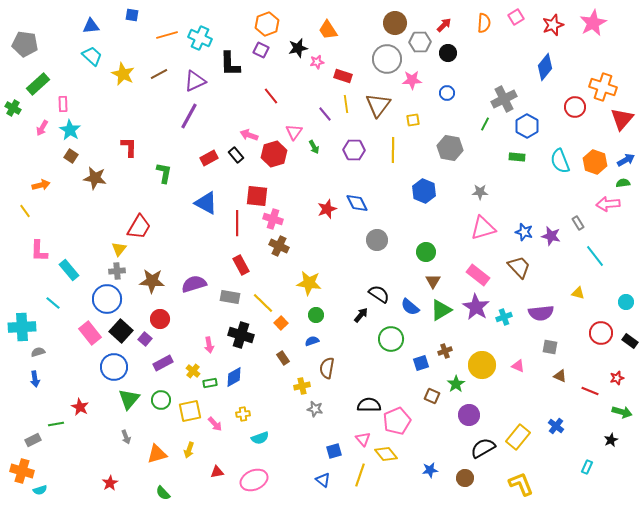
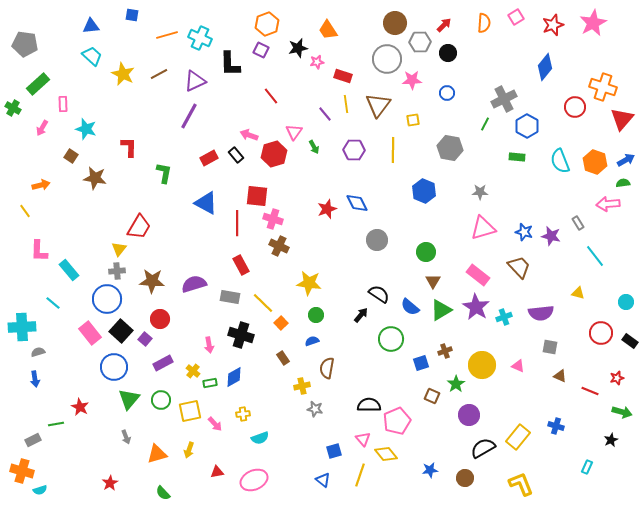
cyan star at (70, 130): moved 16 px right, 1 px up; rotated 15 degrees counterclockwise
blue cross at (556, 426): rotated 21 degrees counterclockwise
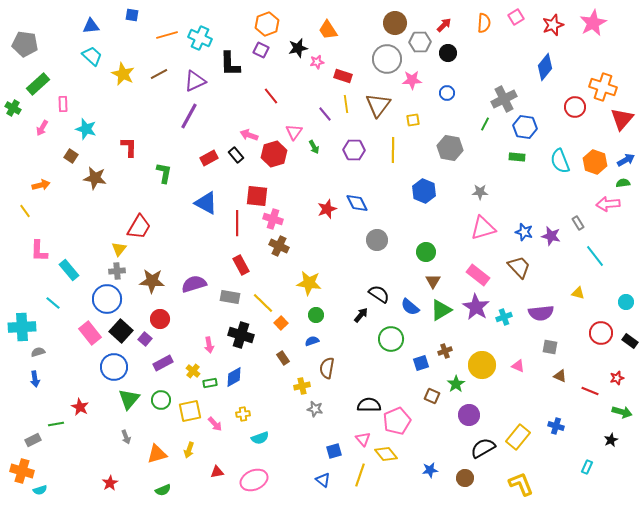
blue hexagon at (527, 126): moved 2 px left, 1 px down; rotated 20 degrees counterclockwise
green semicircle at (163, 493): moved 3 px up; rotated 70 degrees counterclockwise
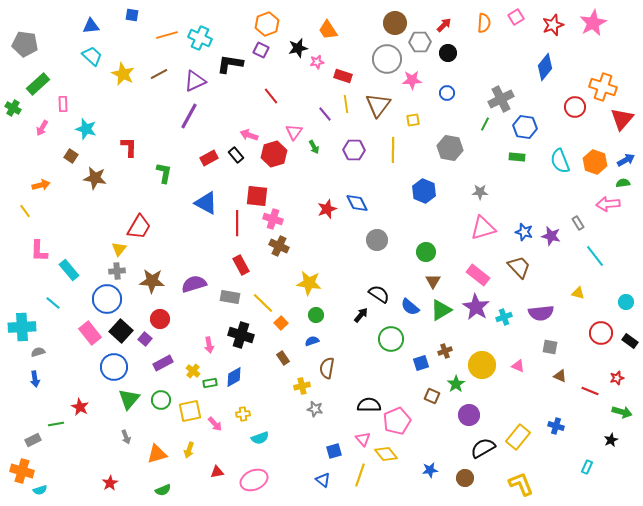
black L-shape at (230, 64): rotated 100 degrees clockwise
gray cross at (504, 99): moved 3 px left
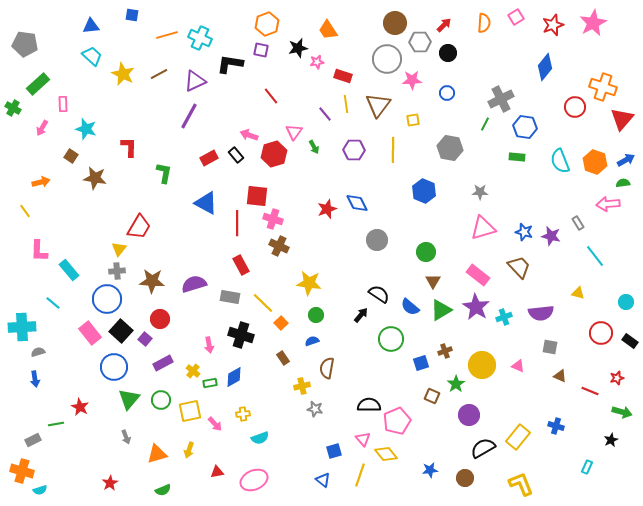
purple square at (261, 50): rotated 14 degrees counterclockwise
orange arrow at (41, 185): moved 3 px up
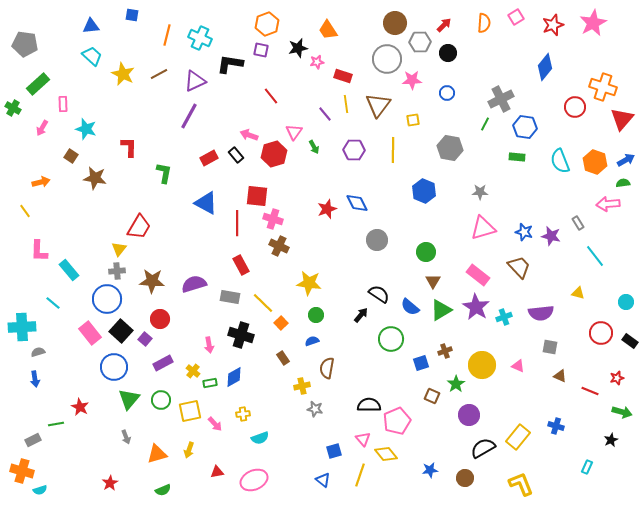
orange line at (167, 35): rotated 60 degrees counterclockwise
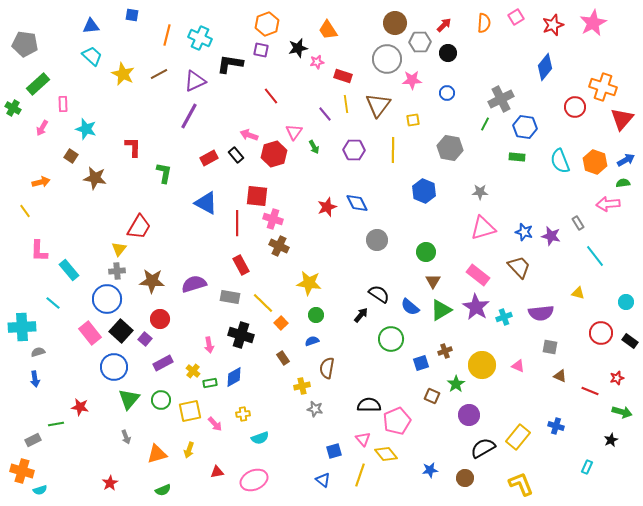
red L-shape at (129, 147): moved 4 px right
red star at (327, 209): moved 2 px up
red star at (80, 407): rotated 18 degrees counterclockwise
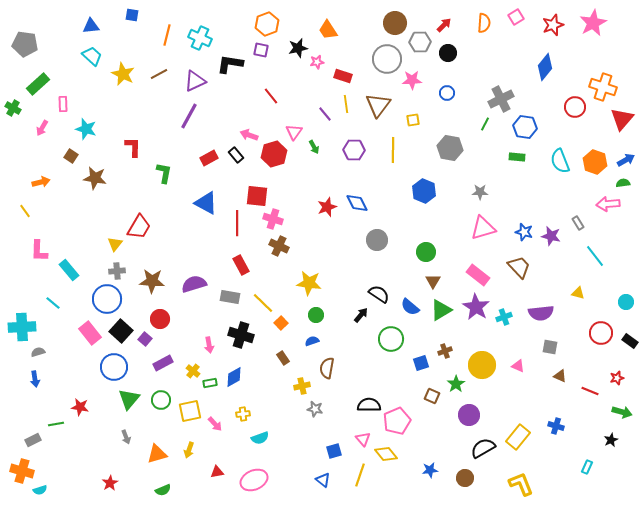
yellow triangle at (119, 249): moved 4 px left, 5 px up
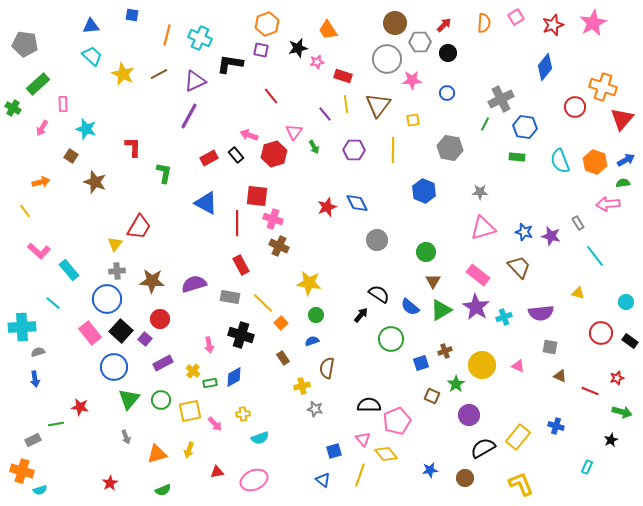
brown star at (95, 178): moved 4 px down; rotated 10 degrees clockwise
pink L-shape at (39, 251): rotated 50 degrees counterclockwise
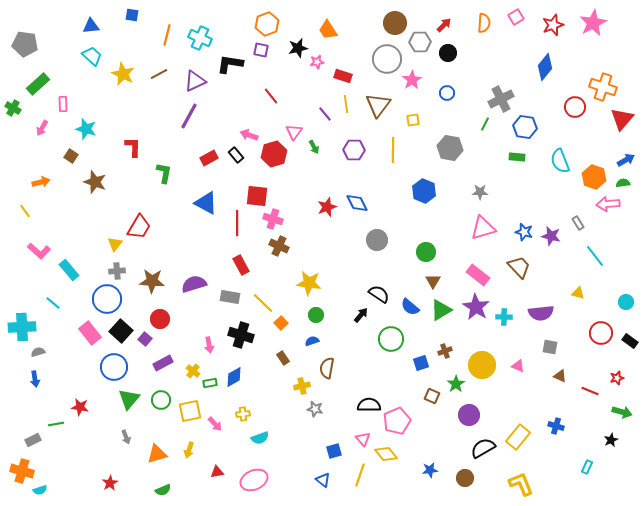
pink star at (412, 80): rotated 30 degrees counterclockwise
orange hexagon at (595, 162): moved 1 px left, 15 px down
cyan cross at (504, 317): rotated 21 degrees clockwise
